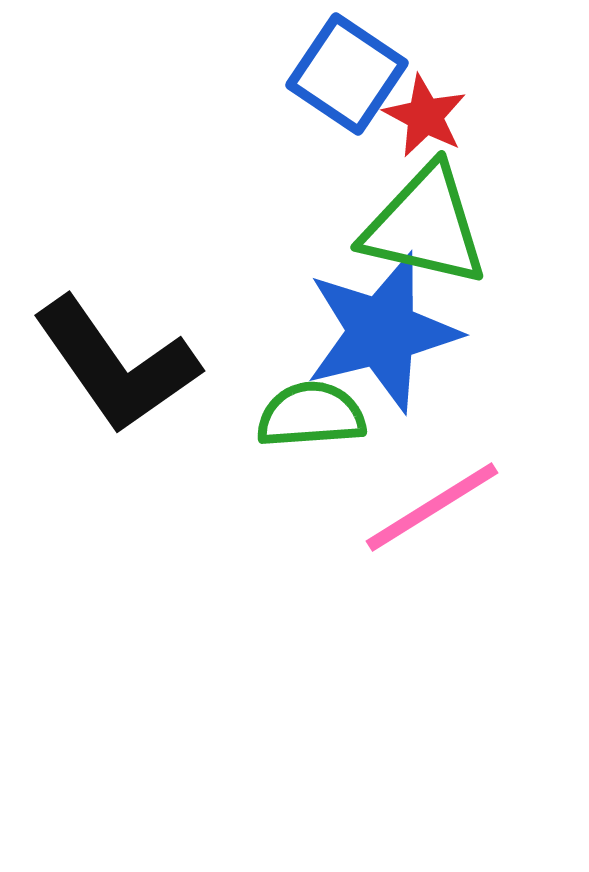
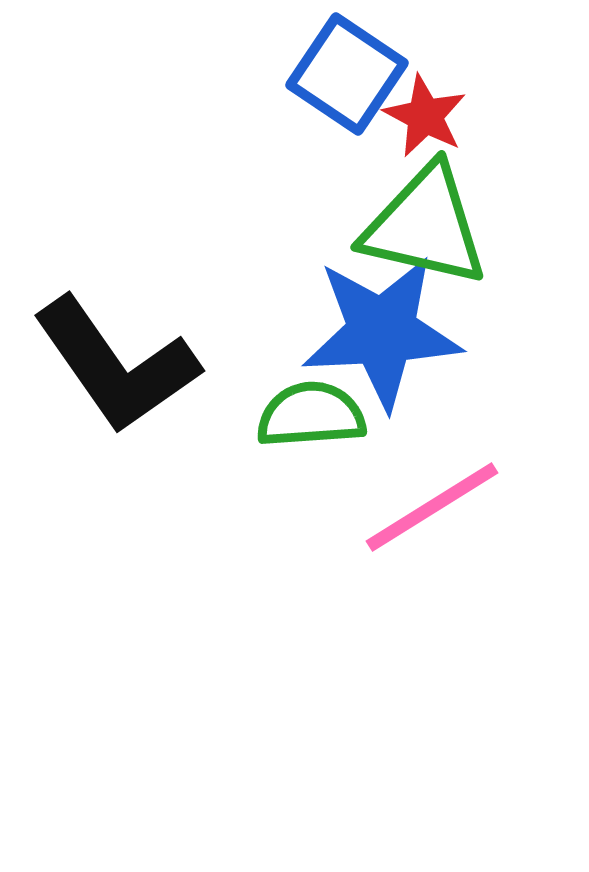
blue star: rotated 11 degrees clockwise
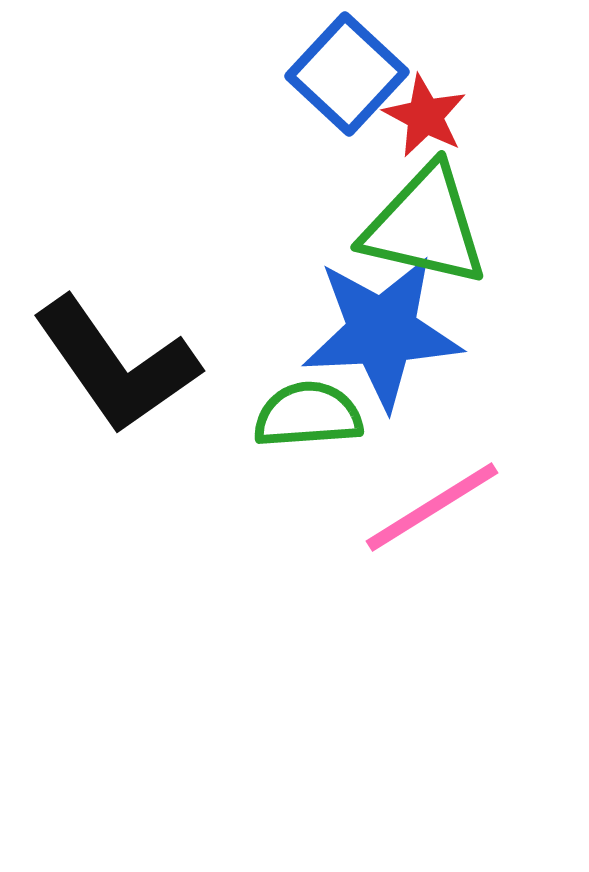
blue square: rotated 9 degrees clockwise
green semicircle: moved 3 px left
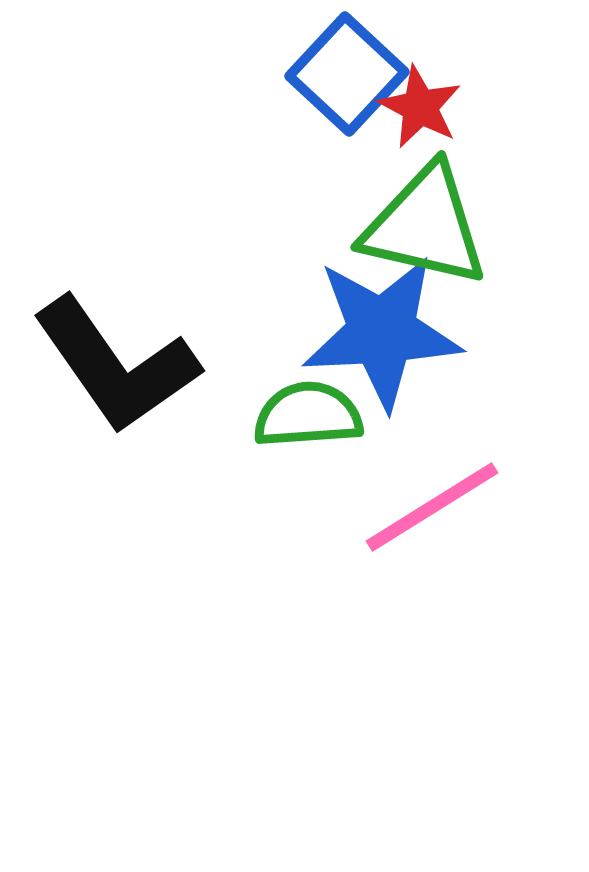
red star: moved 5 px left, 9 px up
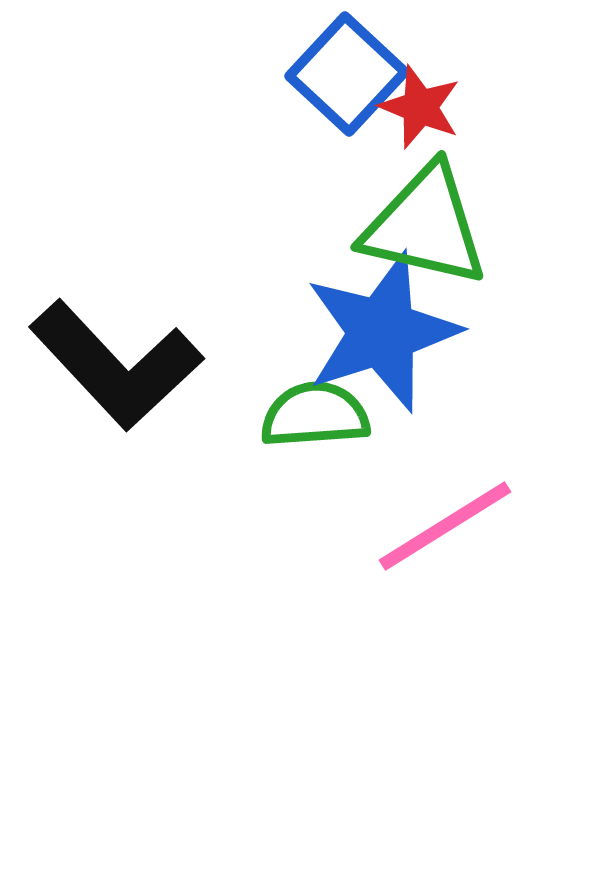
red star: rotated 6 degrees counterclockwise
blue star: rotated 15 degrees counterclockwise
black L-shape: rotated 8 degrees counterclockwise
green semicircle: moved 7 px right
pink line: moved 13 px right, 19 px down
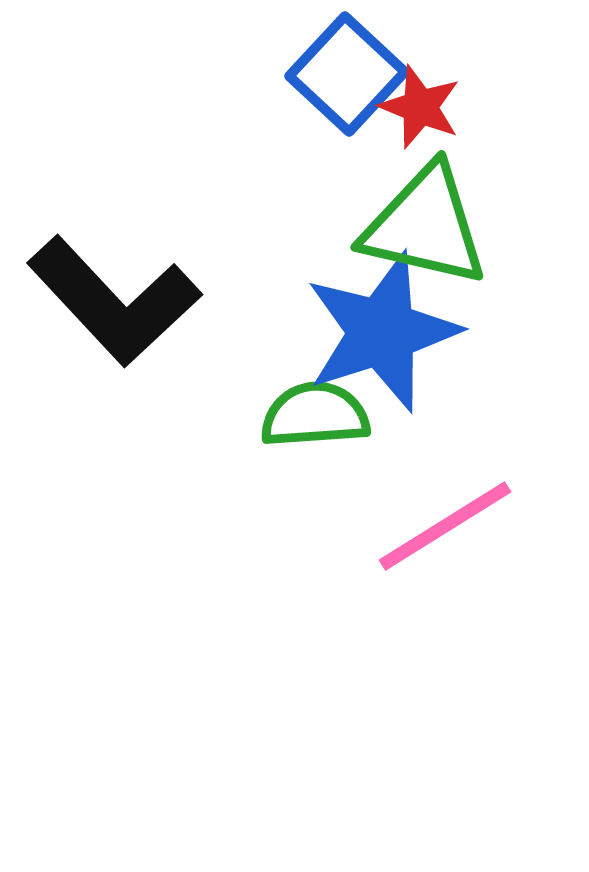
black L-shape: moved 2 px left, 64 px up
